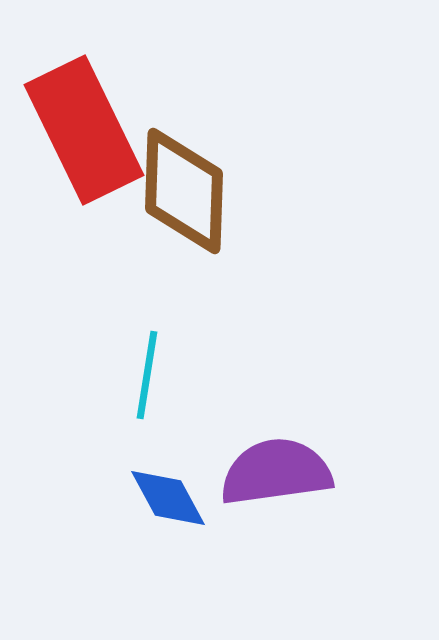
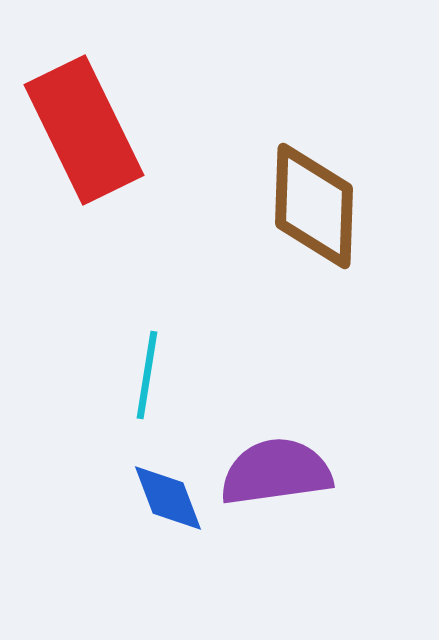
brown diamond: moved 130 px right, 15 px down
blue diamond: rotated 8 degrees clockwise
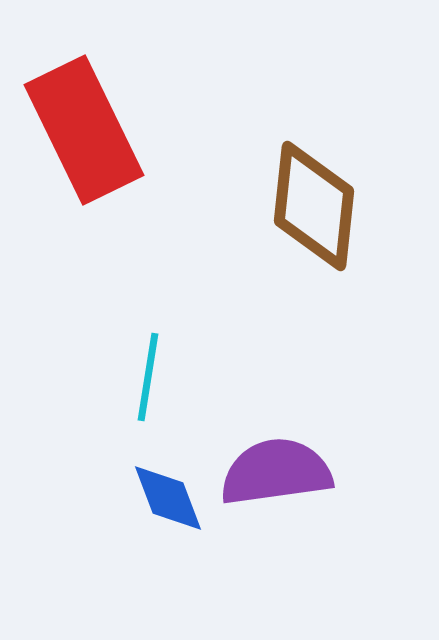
brown diamond: rotated 4 degrees clockwise
cyan line: moved 1 px right, 2 px down
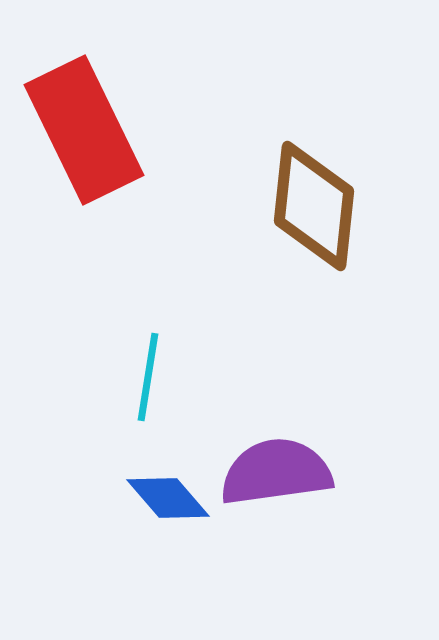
blue diamond: rotated 20 degrees counterclockwise
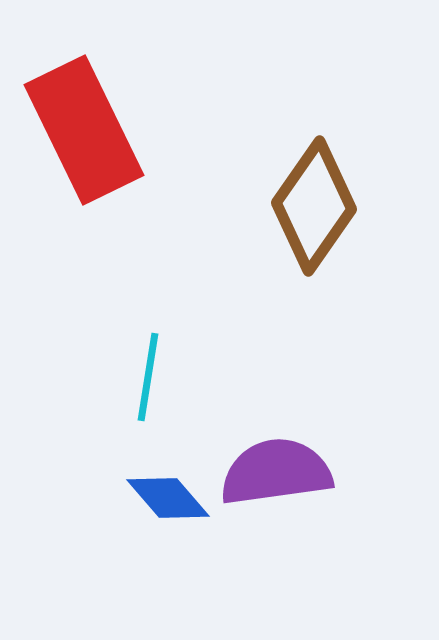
brown diamond: rotated 29 degrees clockwise
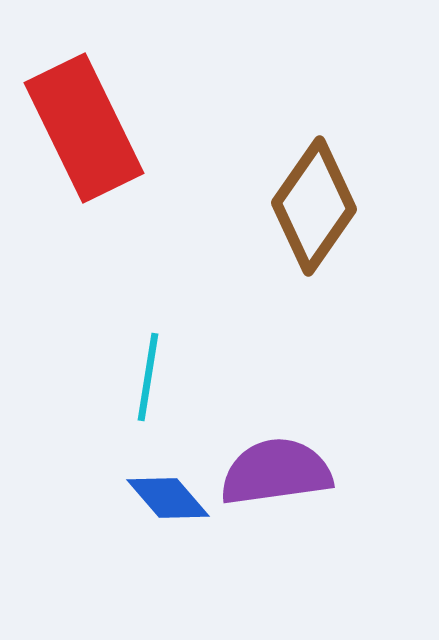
red rectangle: moved 2 px up
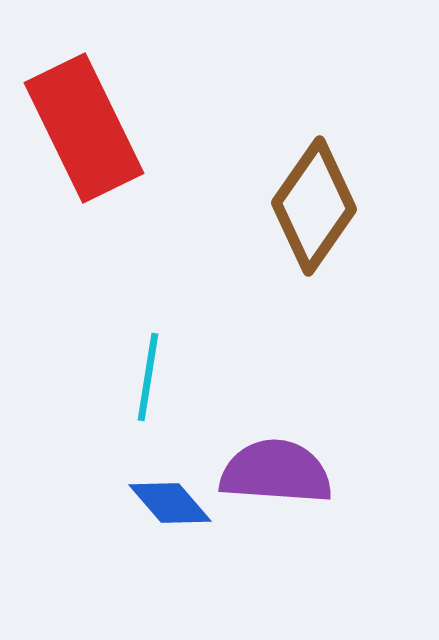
purple semicircle: rotated 12 degrees clockwise
blue diamond: moved 2 px right, 5 px down
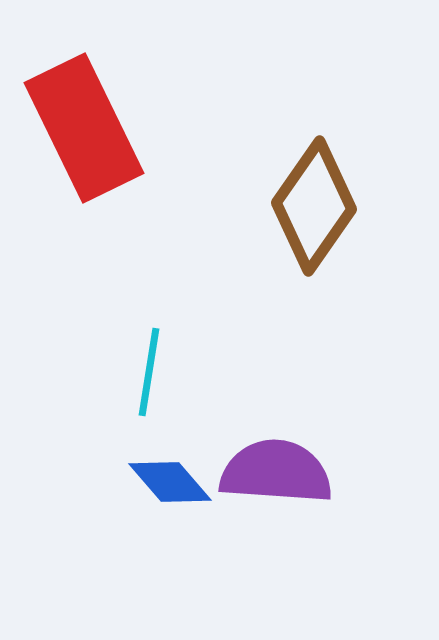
cyan line: moved 1 px right, 5 px up
blue diamond: moved 21 px up
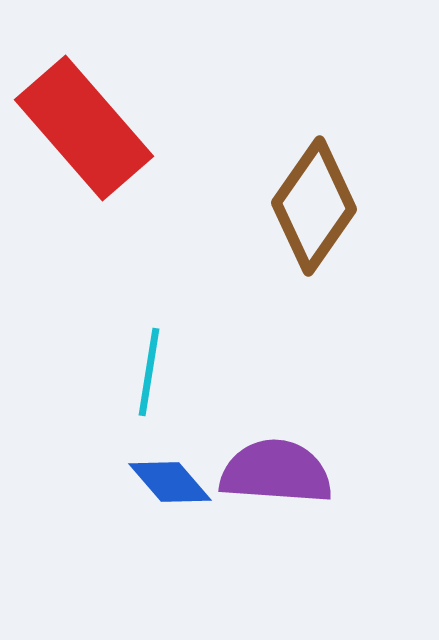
red rectangle: rotated 15 degrees counterclockwise
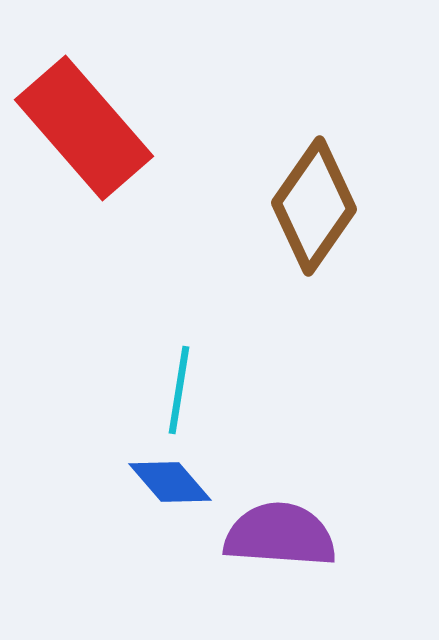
cyan line: moved 30 px right, 18 px down
purple semicircle: moved 4 px right, 63 px down
